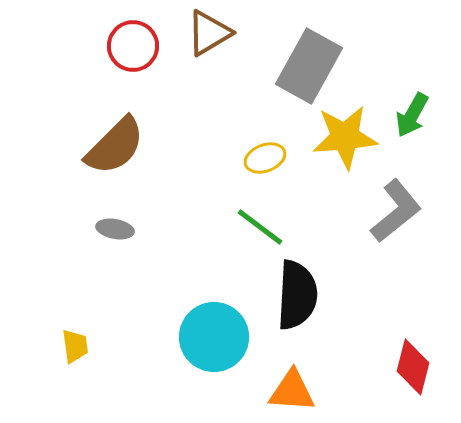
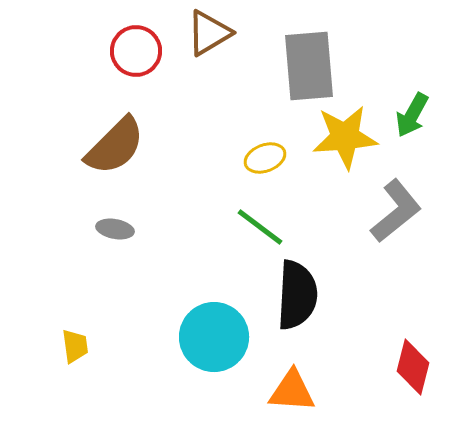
red circle: moved 3 px right, 5 px down
gray rectangle: rotated 34 degrees counterclockwise
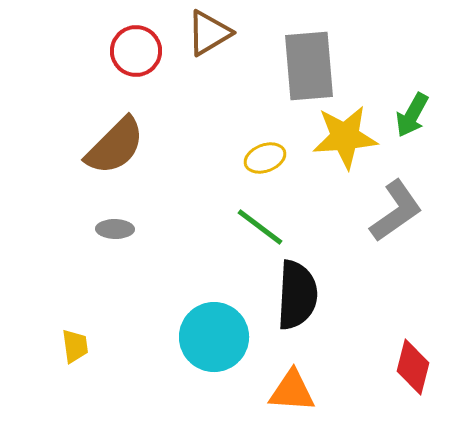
gray L-shape: rotated 4 degrees clockwise
gray ellipse: rotated 9 degrees counterclockwise
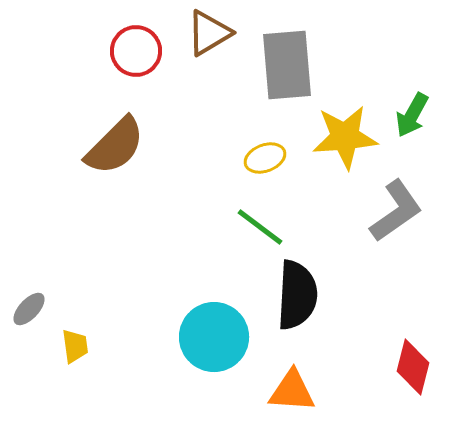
gray rectangle: moved 22 px left, 1 px up
gray ellipse: moved 86 px left, 80 px down; rotated 48 degrees counterclockwise
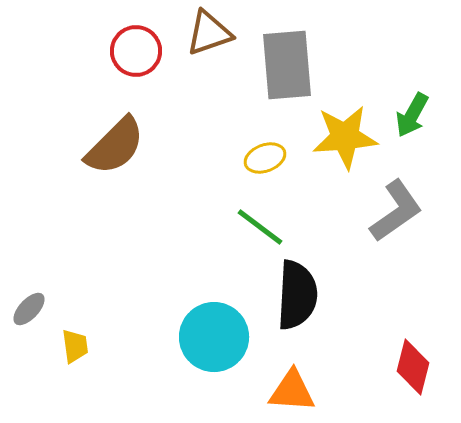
brown triangle: rotated 12 degrees clockwise
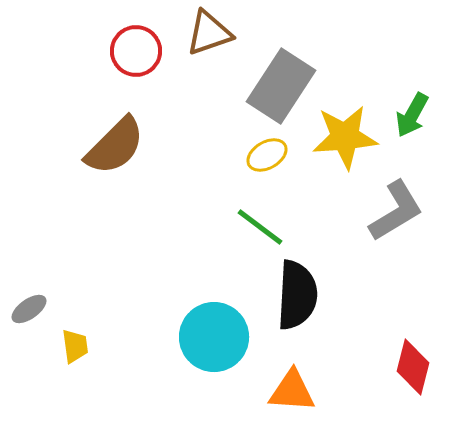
gray rectangle: moved 6 px left, 21 px down; rotated 38 degrees clockwise
yellow ellipse: moved 2 px right, 3 px up; rotated 9 degrees counterclockwise
gray L-shape: rotated 4 degrees clockwise
gray ellipse: rotated 12 degrees clockwise
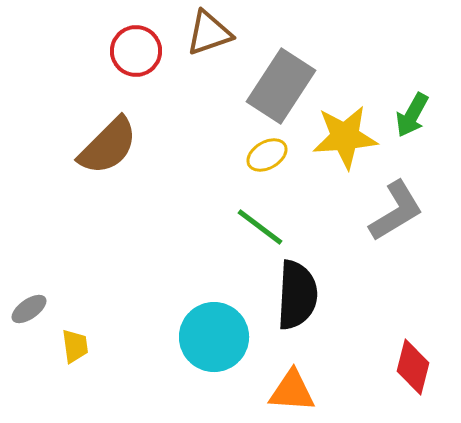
brown semicircle: moved 7 px left
